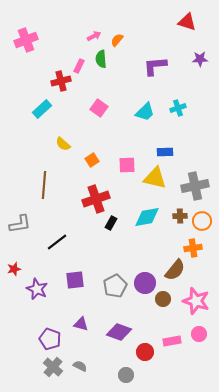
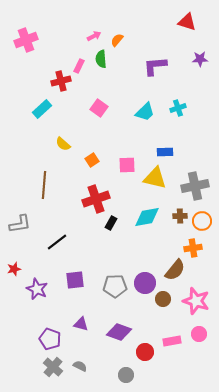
gray pentagon at (115, 286): rotated 25 degrees clockwise
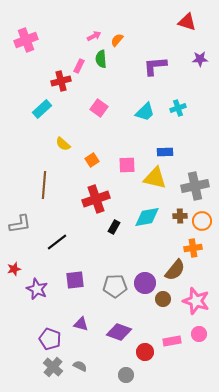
black rectangle at (111, 223): moved 3 px right, 4 px down
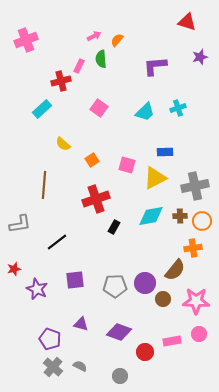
purple star at (200, 59): moved 2 px up; rotated 14 degrees counterclockwise
pink square at (127, 165): rotated 18 degrees clockwise
yellow triangle at (155, 178): rotated 40 degrees counterclockwise
cyan diamond at (147, 217): moved 4 px right, 1 px up
pink star at (196, 301): rotated 16 degrees counterclockwise
gray circle at (126, 375): moved 6 px left, 1 px down
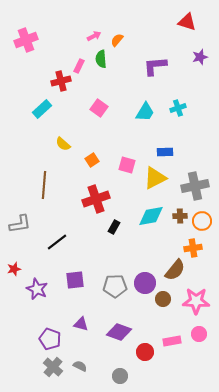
cyan trapezoid at (145, 112): rotated 15 degrees counterclockwise
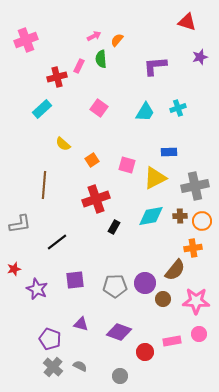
red cross at (61, 81): moved 4 px left, 4 px up
blue rectangle at (165, 152): moved 4 px right
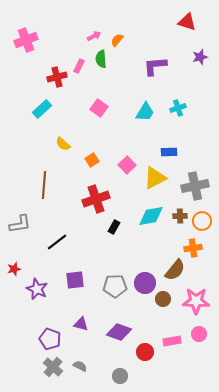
pink square at (127, 165): rotated 30 degrees clockwise
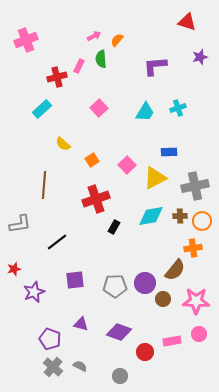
pink square at (99, 108): rotated 12 degrees clockwise
purple star at (37, 289): moved 3 px left, 3 px down; rotated 25 degrees clockwise
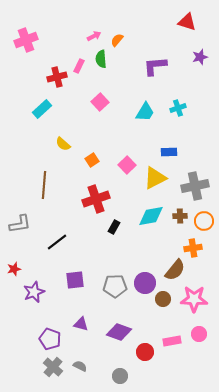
pink square at (99, 108): moved 1 px right, 6 px up
orange circle at (202, 221): moved 2 px right
pink star at (196, 301): moved 2 px left, 2 px up
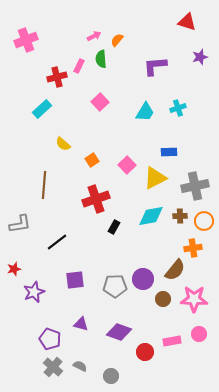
purple circle at (145, 283): moved 2 px left, 4 px up
gray circle at (120, 376): moved 9 px left
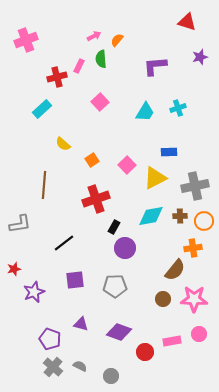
black line at (57, 242): moved 7 px right, 1 px down
purple circle at (143, 279): moved 18 px left, 31 px up
